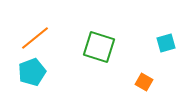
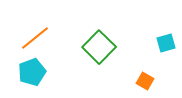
green square: rotated 28 degrees clockwise
orange square: moved 1 px right, 1 px up
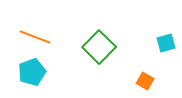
orange line: moved 1 px up; rotated 60 degrees clockwise
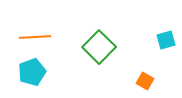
orange line: rotated 24 degrees counterclockwise
cyan square: moved 3 px up
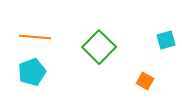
orange line: rotated 8 degrees clockwise
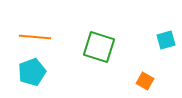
green square: rotated 28 degrees counterclockwise
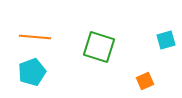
orange square: rotated 36 degrees clockwise
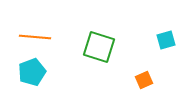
orange square: moved 1 px left, 1 px up
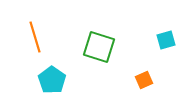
orange line: rotated 68 degrees clockwise
cyan pentagon: moved 20 px right, 8 px down; rotated 16 degrees counterclockwise
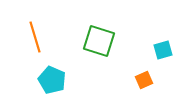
cyan square: moved 3 px left, 10 px down
green square: moved 6 px up
cyan pentagon: rotated 12 degrees counterclockwise
